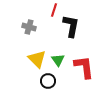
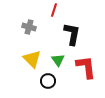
black L-shape: moved 1 px right, 8 px down
yellow triangle: moved 5 px left
red L-shape: moved 2 px right
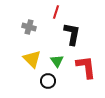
red line: moved 2 px right, 2 px down
green triangle: moved 1 px left, 1 px down
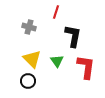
black L-shape: moved 1 px right, 2 px down
red L-shape: rotated 15 degrees clockwise
black circle: moved 20 px left
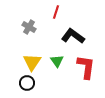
gray cross: rotated 16 degrees clockwise
black L-shape: rotated 65 degrees counterclockwise
yellow triangle: moved 3 px down; rotated 18 degrees clockwise
black circle: moved 1 px left, 2 px down
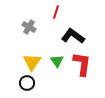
red L-shape: moved 4 px left, 3 px up
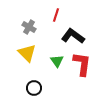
red line: moved 3 px down
yellow triangle: moved 5 px left, 9 px up; rotated 18 degrees counterclockwise
black circle: moved 7 px right, 5 px down
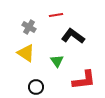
red line: rotated 64 degrees clockwise
yellow triangle: moved 1 px left; rotated 12 degrees counterclockwise
red L-shape: moved 2 px right, 16 px down; rotated 75 degrees clockwise
black circle: moved 2 px right, 1 px up
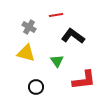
yellow triangle: rotated 18 degrees counterclockwise
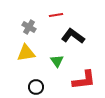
yellow triangle: rotated 24 degrees counterclockwise
